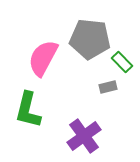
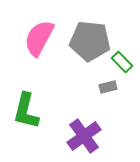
gray pentagon: moved 2 px down
pink semicircle: moved 4 px left, 20 px up
green L-shape: moved 2 px left, 1 px down
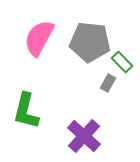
gray pentagon: moved 1 px down
gray rectangle: moved 4 px up; rotated 48 degrees counterclockwise
purple cross: rotated 12 degrees counterclockwise
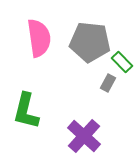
pink semicircle: rotated 144 degrees clockwise
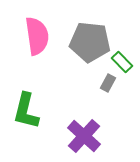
pink semicircle: moved 2 px left, 2 px up
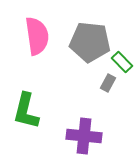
purple cross: rotated 36 degrees counterclockwise
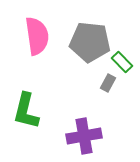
purple cross: rotated 16 degrees counterclockwise
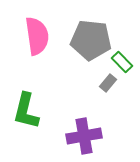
gray pentagon: moved 1 px right, 2 px up
gray rectangle: rotated 12 degrees clockwise
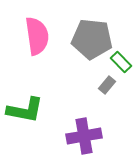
gray pentagon: moved 1 px right, 1 px up
green rectangle: moved 1 px left
gray rectangle: moved 1 px left, 2 px down
green L-shape: moved 1 px left, 1 px up; rotated 93 degrees counterclockwise
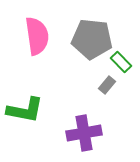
purple cross: moved 3 px up
